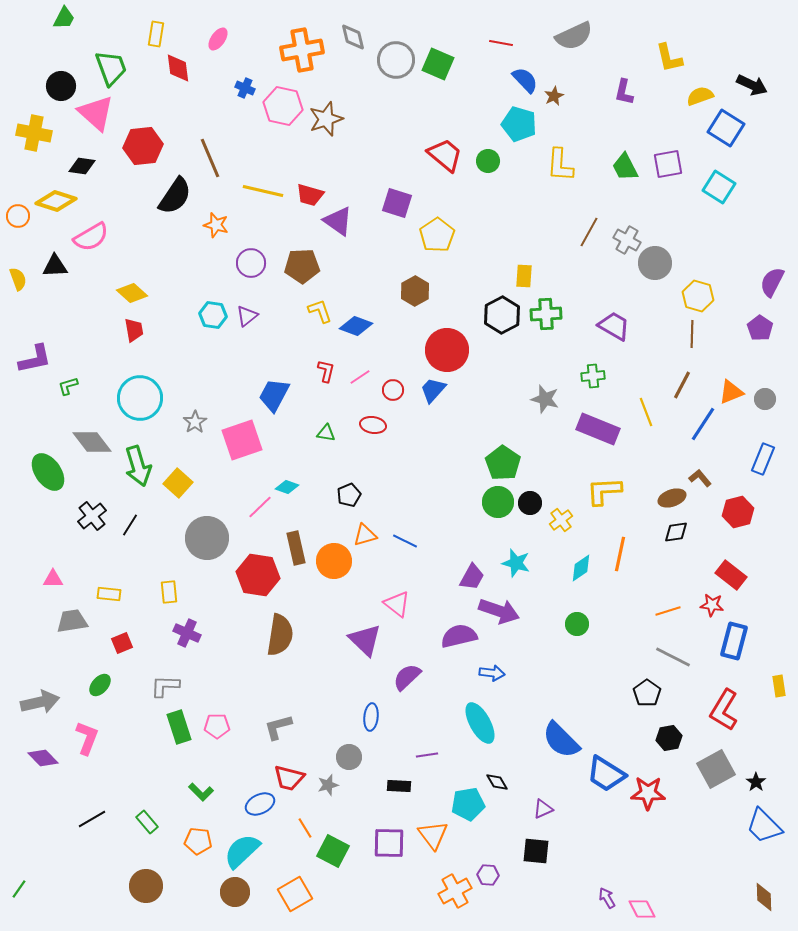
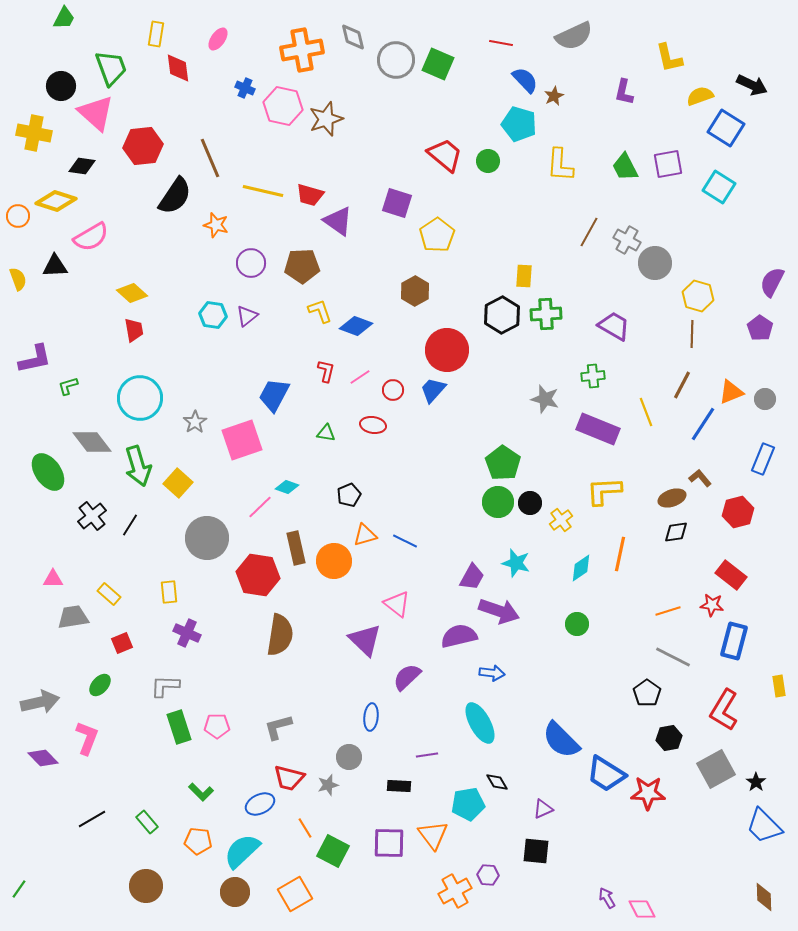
yellow rectangle at (109, 594): rotated 35 degrees clockwise
gray trapezoid at (72, 621): moved 1 px right, 4 px up
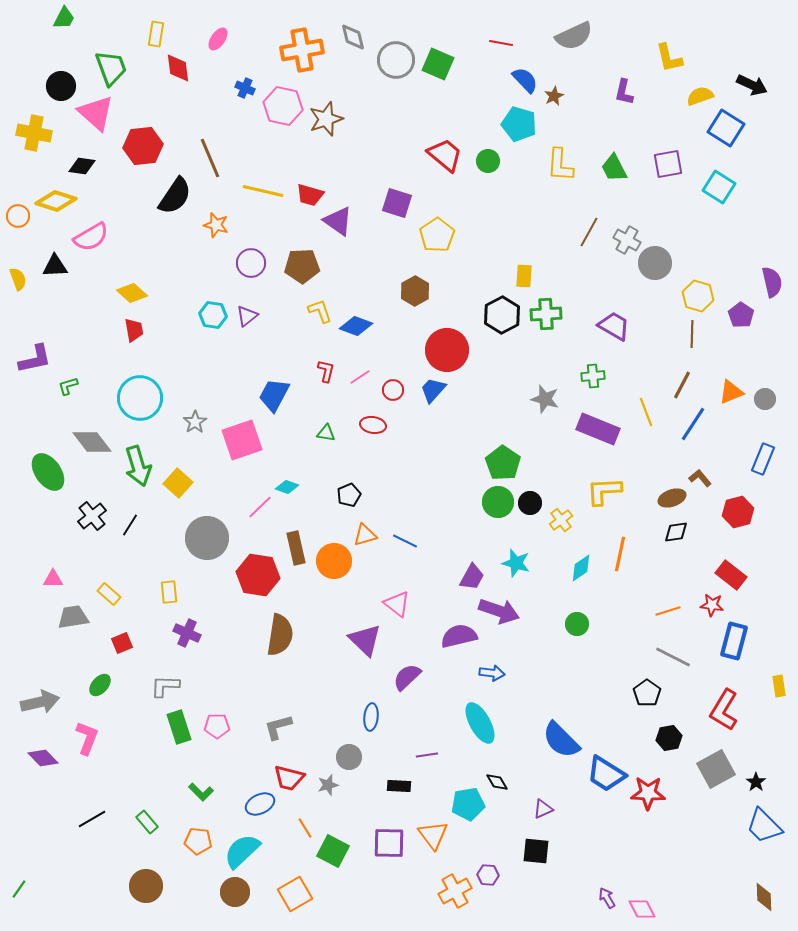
green trapezoid at (625, 167): moved 11 px left, 1 px down
purple semicircle at (772, 282): rotated 140 degrees clockwise
purple pentagon at (760, 328): moved 19 px left, 13 px up
blue line at (703, 424): moved 10 px left
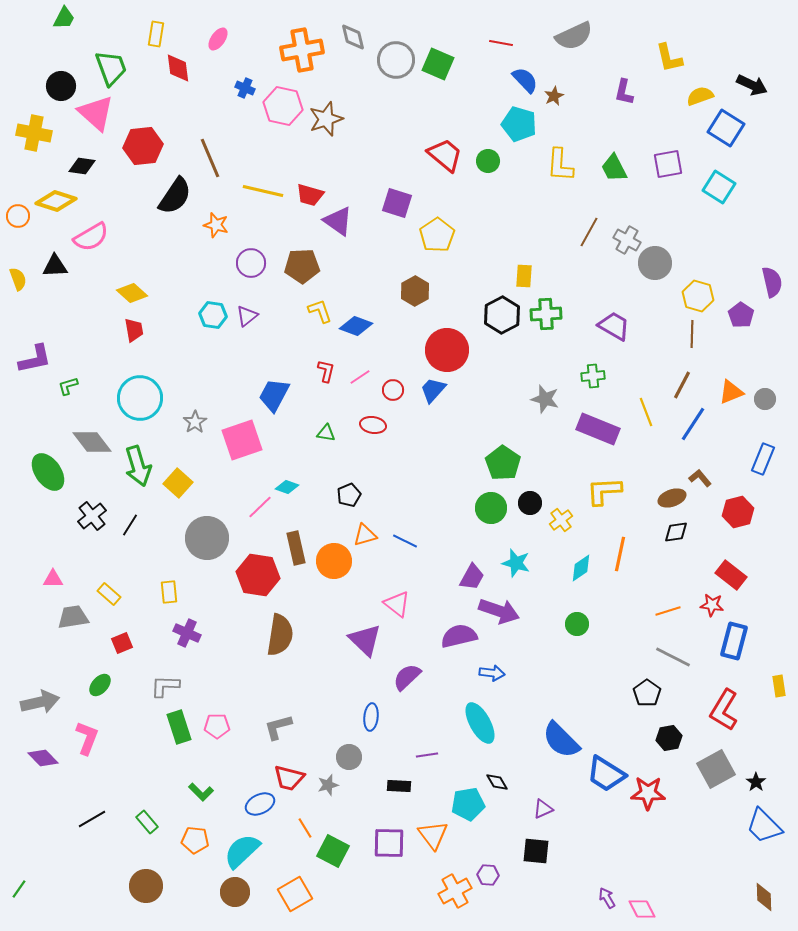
green circle at (498, 502): moved 7 px left, 6 px down
orange pentagon at (198, 841): moved 3 px left, 1 px up
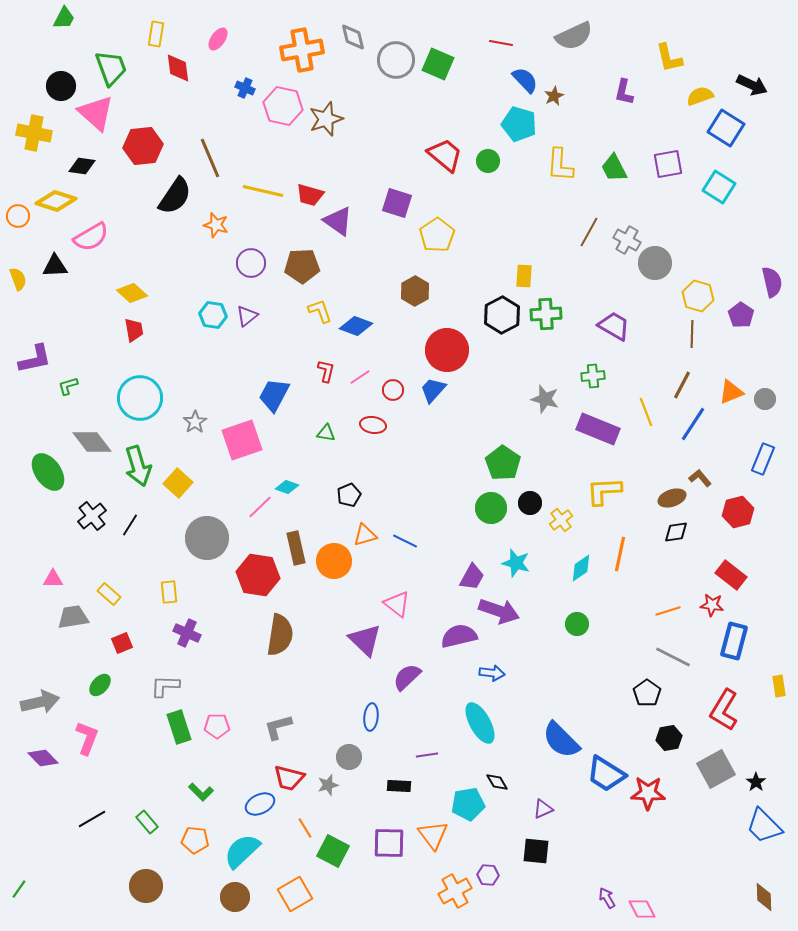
brown circle at (235, 892): moved 5 px down
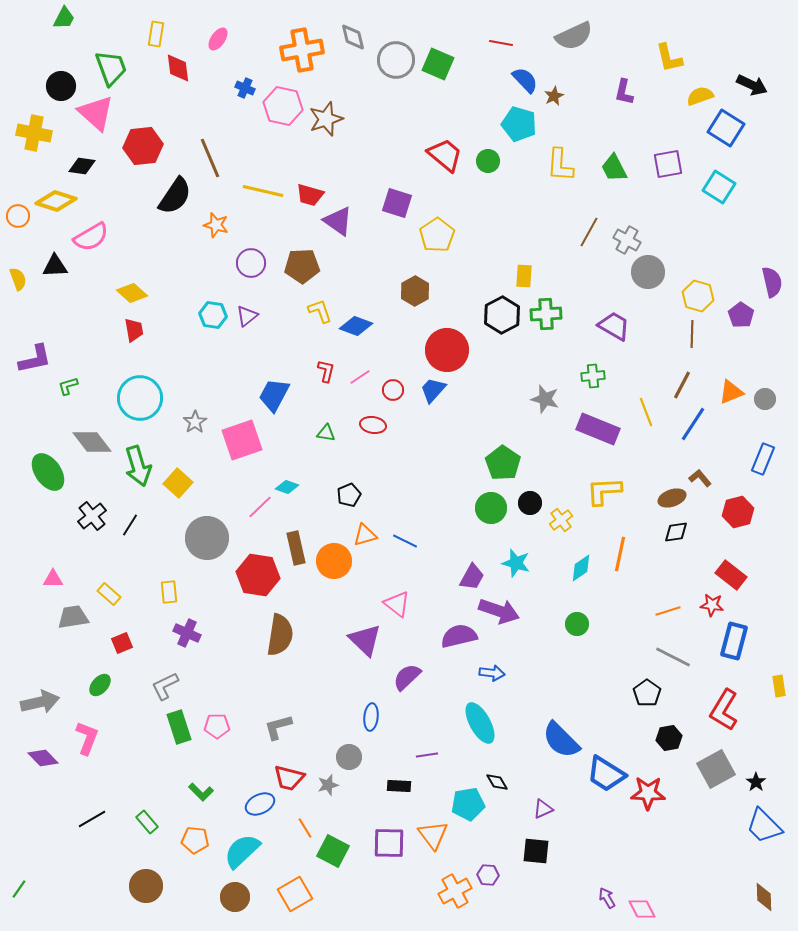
gray circle at (655, 263): moved 7 px left, 9 px down
gray L-shape at (165, 686): rotated 28 degrees counterclockwise
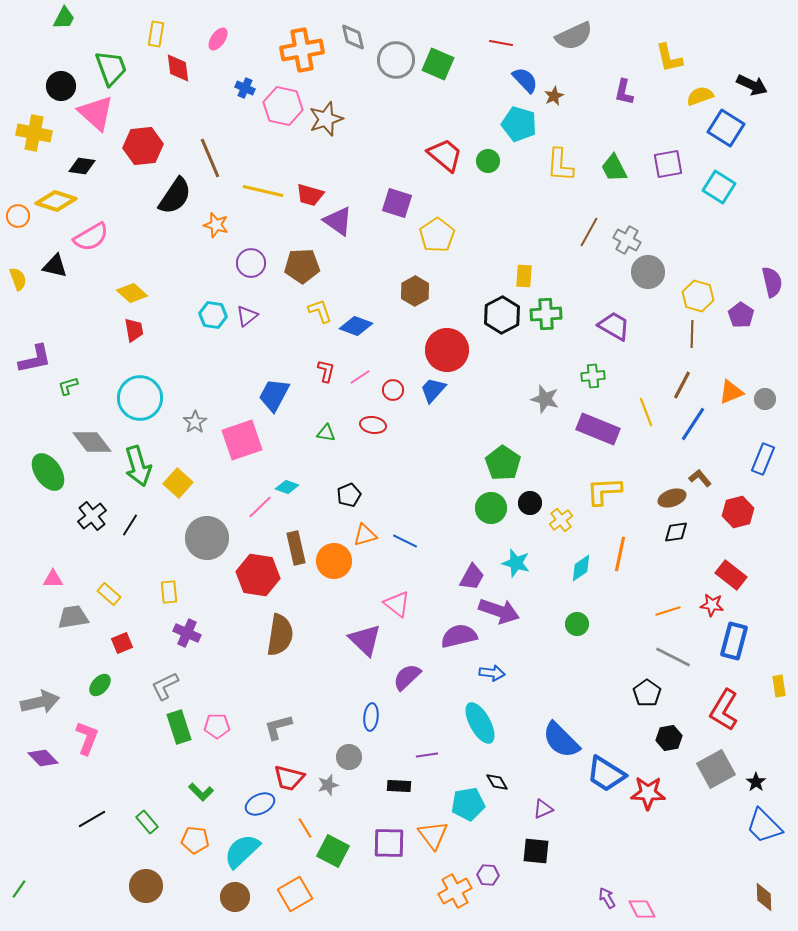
black triangle at (55, 266): rotated 16 degrees clockwise
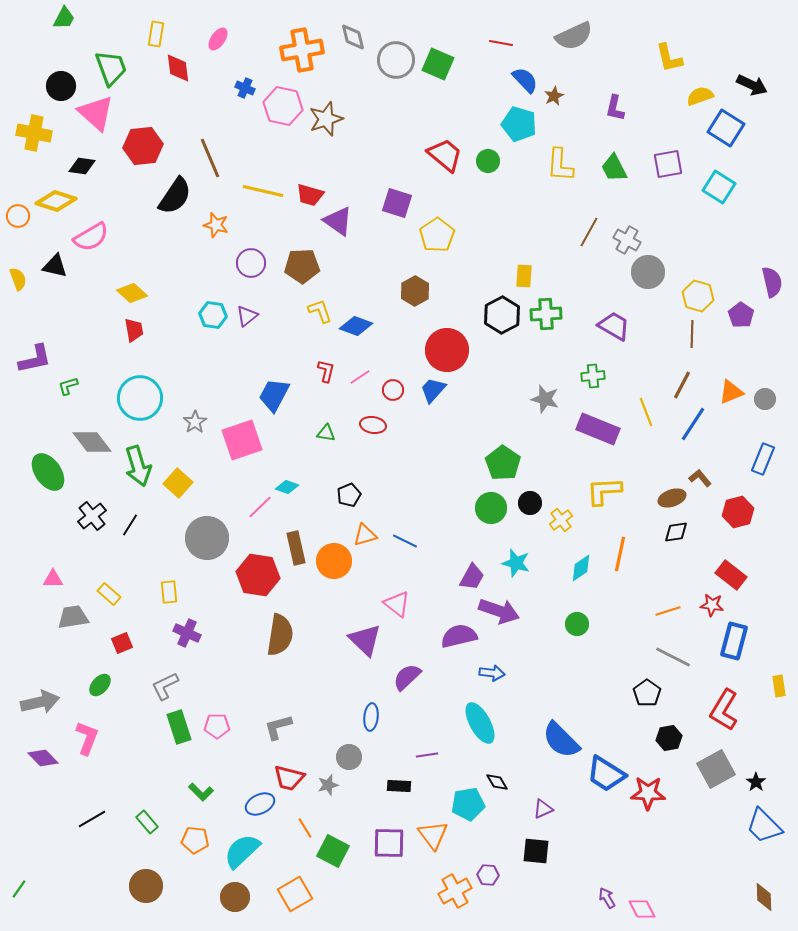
purple L-shape at (624, 92): moved 9 px left, 16 px down
